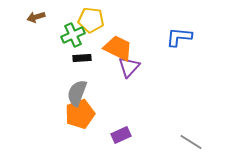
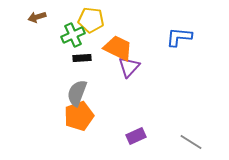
brown arrow: moved 1 px right
orange pentagon: moved 1 px left, 2 px down
purple rectangle: moved 15 px right, 1 px down
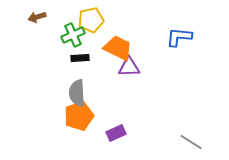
yellow pentagon: rotated 20 degrees counterclockwise
black rectangle: moved 2 px left
purple triangle: rotated 45 degrees clockwise
gray semicircle: rotated 24 degrees counterclockwise
purple rectangle: moved 20 px left, 3 px up
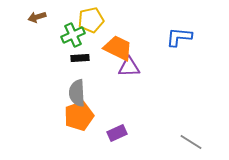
purple rectangle: moved 1 px right
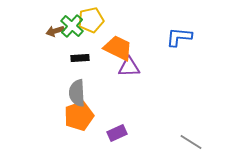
brown arrow: moved 18 px right, 14 px down
green cross: moved 1 px left, 9 px up; rotated 25 degrees counterclockwise
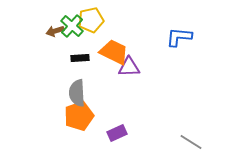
orange trapezoid: moved 4 px left, 4 px down
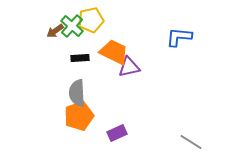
brown arrow: rotated 18 degrees counterclockwise
purple triangle: rotated 10 degrees counterclockwise
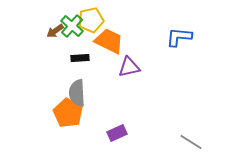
orange trapezoid: moved 5 px left, 11 px up
orange pentagon: moved 11 px left, 3 px up; rotated 24 degrees counterclockwise
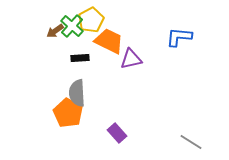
yellow pentagon: rotated 15 degrees counterclockwise
purple triangle: moved 2 px right, 8 px up
purple rectangle: rotated 72 degrees clockwise
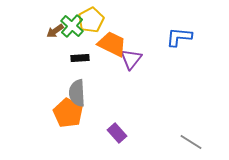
orange trapezoid: moved 3 px right, 3 px down
purple triangle: rotated 40 degrees counterclockwise
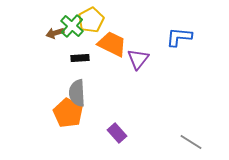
brown arrow: moved 2 px down; rotated 18 degrees clockwise
purple triangle: moved 7 px right
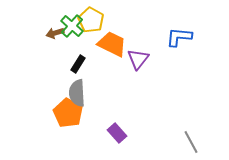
yellow pentagon: rotated 15 degrees counterclockwise
black rectangle: moved 2 px left, 6 px down; rotated 54 degrees counterclockwise
gray line: rotated 30 degrees clockwise
